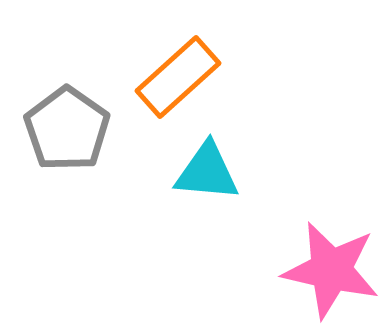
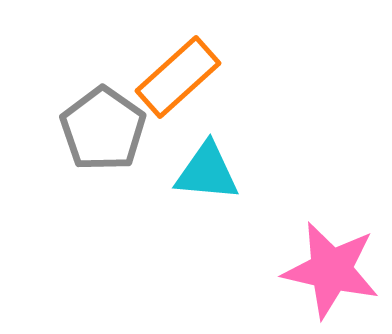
gray pentagon: moved 36 px right
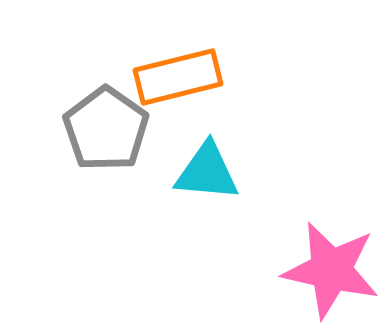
orange rectangle: rotated 28 degrees clockwise
gray pentagon: moved 3 px right
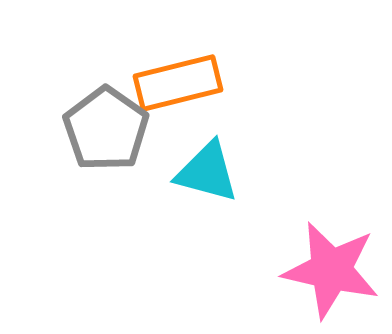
orange rectangle: moved 6 px down
cyan triangle: rotated 10 degrees clockwise
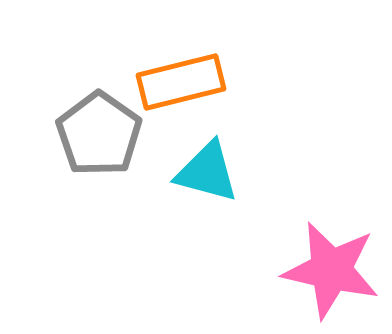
orange rectangle: moved 3 px right, 1 px up
gray pentagon: moved 7 px left, 5 px down
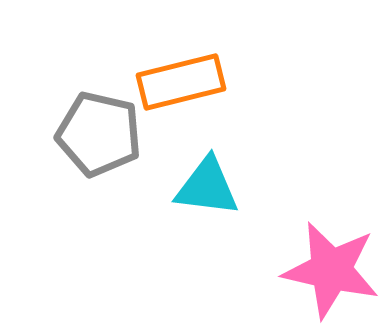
gray pentagon: rotated 22 degrees counterclockwise
cyan triangle: moved 15 px down; rotated 8 degrees counterclockwise
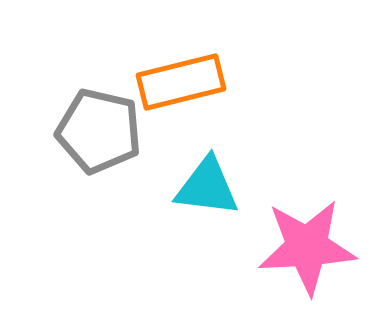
gray pentagon: moved 3 px up
pink star: moved 24 px left, 23 px up; rotated 16 degrees counterclockwise
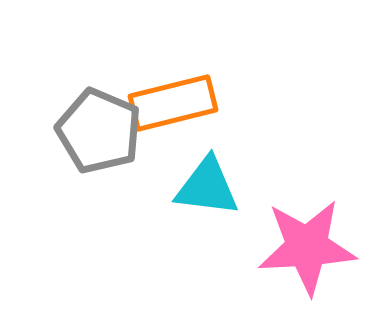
orange rectangle: moved 8 px left, 21 px down
gray pentagon: rotated 10 degrees clockwise
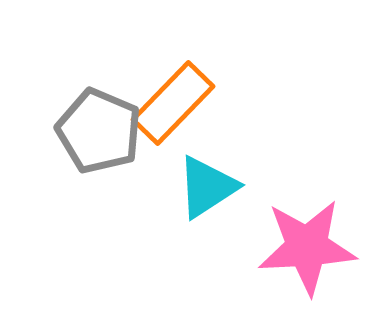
orange rectangle: rotated 32 degrees counterclockwise
cyan triangle: rotated 40 degrees counterclockwise
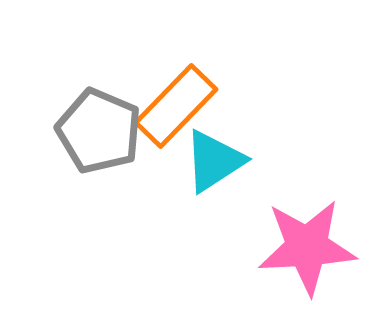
orange rectangle: moved 3 px right, 3 px down
cyan triangle: moved 7 px right, 26 px up
